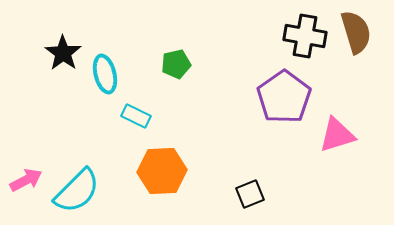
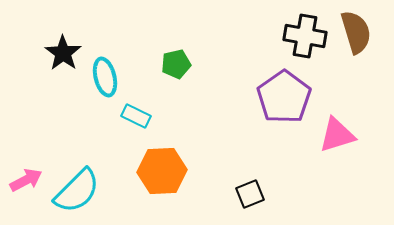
cyan ellipse: moved 3 px down
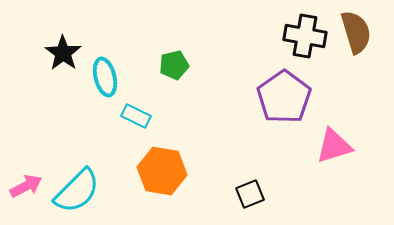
green pentagon: moved 2 px left, 1 px down
pink triangle: moved 3 px left, 11 px down
orange hexagon: rotated 12 degrees clockwise
pink arrow: moved 6 px down
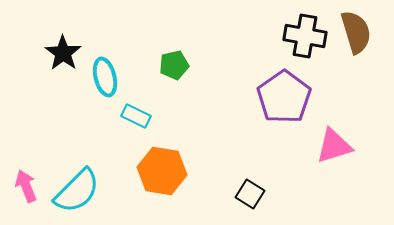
pink arrow: rotated 84 degrees counterclockwise
black square: rotated 36 degrees counterclockwise
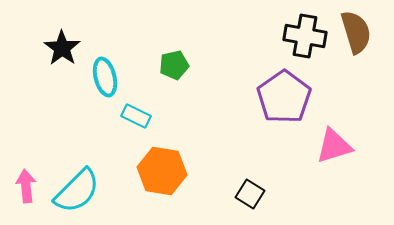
black star: moved 1 px left, 5 px up
pink arrow: rotated 16 degrees clockwise
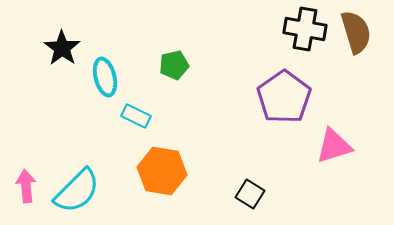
black cross: moved 7 px up
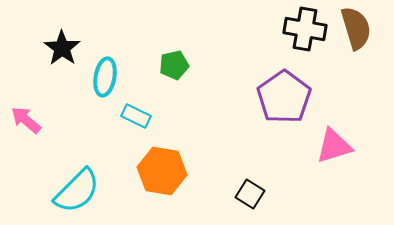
brown semicircle: moved 4 px up
cyan ellipse: rotated 24 degrees clockwise
pink arrow: moved 66 px up; rotated 44 degrees counterclockwise
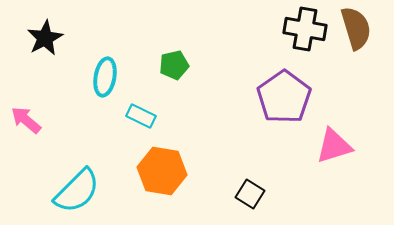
black star: moved 17 px left, 10 px up; rotated 9 degrees clockwise
cyan rectangle: moved 5 px right
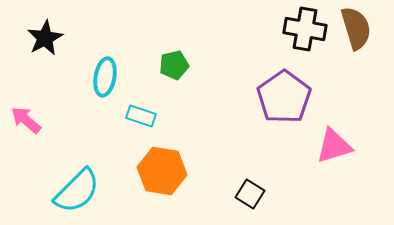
cyan rectangle: rotated 8 degrees counterclockwise
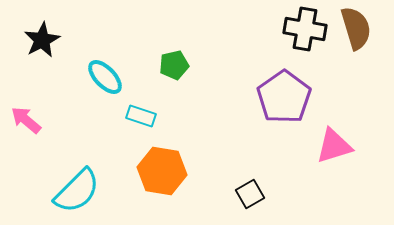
black star: moved 3 px left, 2 px down
cyan ellipse: rotated 54 degrees counterclockwise
black square: rotated 28 degrees clockwise
